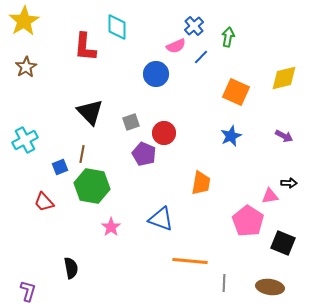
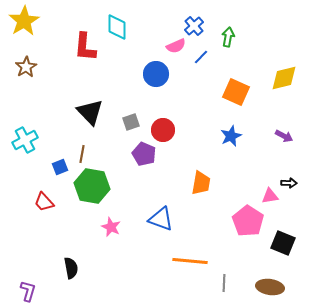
red circle: moved 1 px left, 3 px up
pink star: rotated 12 degrees counterclockwise
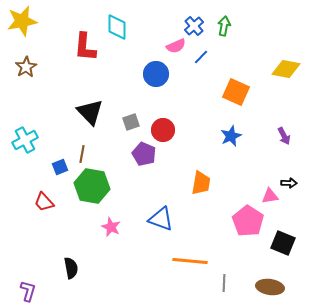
yellow star: moved 2 px left; rotated 20 degrees clockwise
green arrow: moved 4 px left, 11 px up
yellow diamond: moved 2 px right, 9 px up; rotated 24 degrees clockwise
purple arrow: rotated 36 degrees clockwise
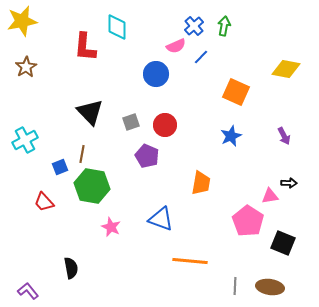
red circle: moved 2 px right, 5 px up
purple pentagon: moved 3 px right, 2 px down
gray line: moved 11 px right, 3 px down
purple L-shape: rotated 55 degrees counterclockwise
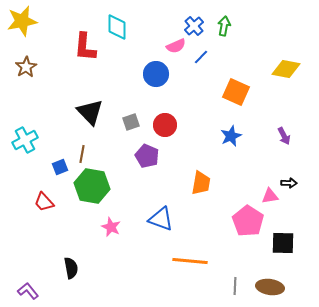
black square: rotated 20 degrees counterclockwise
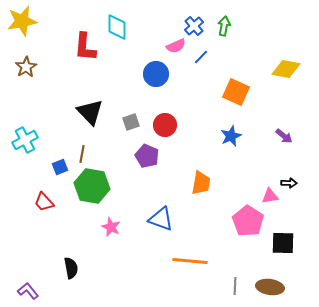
purple arrow: rotated 24 degrees counterclockwise
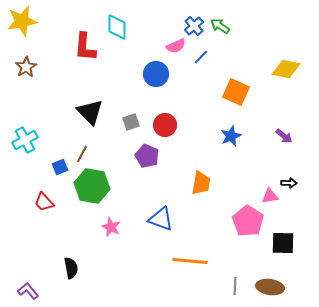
green arrow: moved 4 px left; rotated 66 degrees counterclockwise
brown line: rotated 18 degrees clockwise
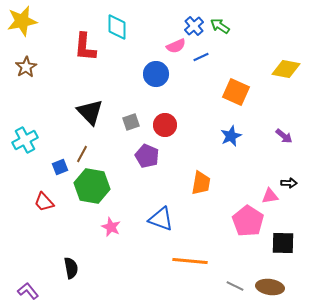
blue line: rotated 21 degrees clockwise
gray line: rotated 66 degrees counterclockwise
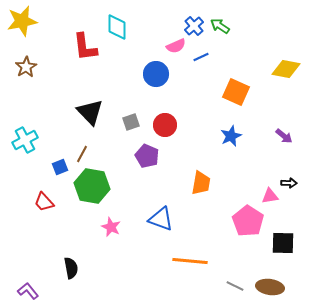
red L-shape: rotated 12 degrees counterclockwise
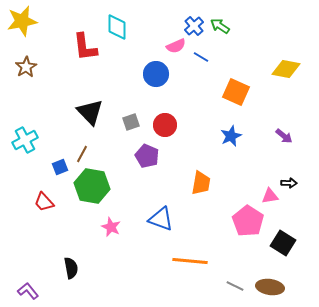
blue line: rotated 56 degrees clockwise
black square: rotated 30 degrees clockwise
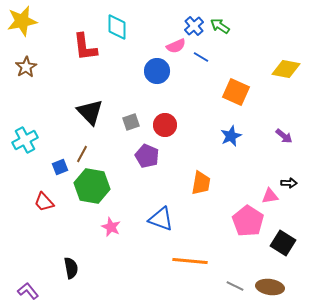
blue circle: moved 1 px right, 3 px up
